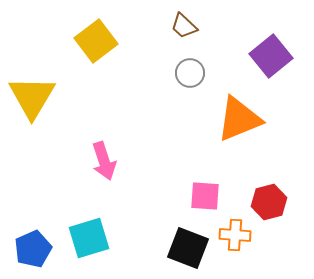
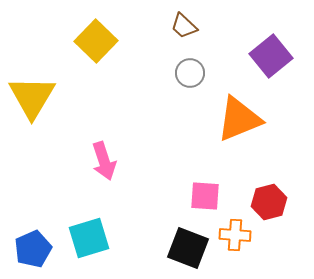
yellow square: rotated 9 degrees counterclockwise
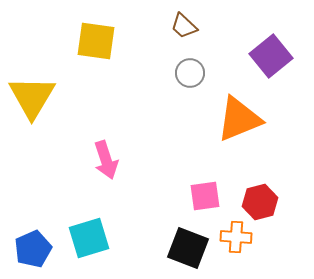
yellow square: rotated 36 degrees counterclockwise
pink arrow: moved 2 px right, 1 px up
pink square: rotated 12 degrees counterclockwise
red hexagon: moved 9 px left
orange cross: moved 1 px right, 2 px down
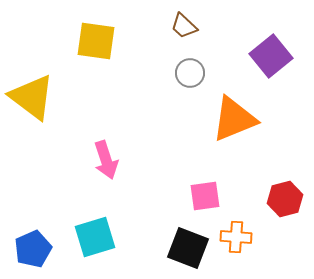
yellow triangle: rotated 24 degrees counterclockwise
orange triangle: moved 5 px left
red hexagon: moved 25 px right, 3 px up
cyan square: moved 6 px right, 1 px up
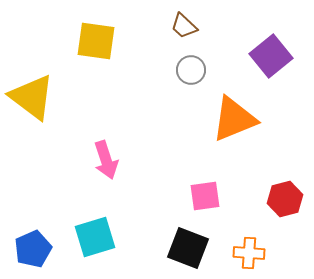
gray circle: moved 1 px right, 3 px up
orange cross: moved 13 px right, 16 px down
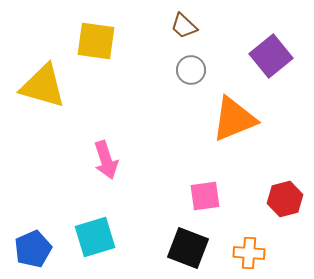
yellow triangle: moved 11 px right, 11 px up; rotated 21 degrees counterclockwise
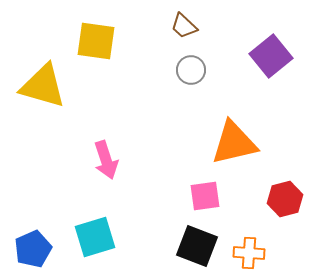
orange triangle: moved 24 px down; rotated 9 degrees clockwise
black square: moved 9 px right, 2 px up
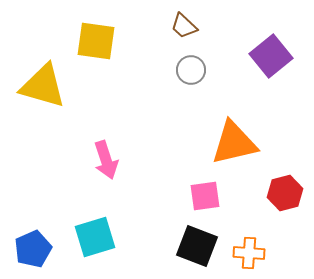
red hexagon: moved 6 px up
